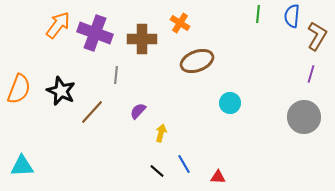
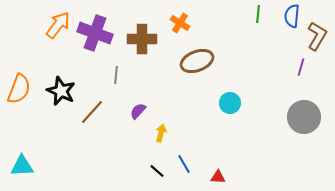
purple line: moved 10 px left, 7 px up
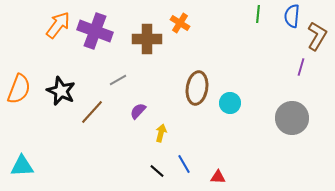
purple cross: moved 2 px up
brown cross: moved 5 px right
brown ellipse: moved 27 px down; rotated 60 degrees counterclockwise
gray line: moved 2 px right, 5 px down; rotated 54 degrees clockwise
gray circle: moved 12 px left, 1 px down
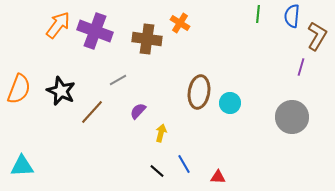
brown cross: rotated 8 degrees clockwise
brown ellipse: moved 2 px right, 4 px down
gray circle: moved 1 px up
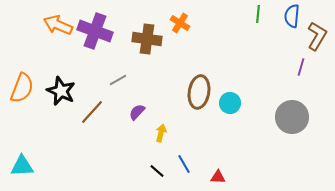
orange arrow: rotated 104 degrees counterclockwise
orange semicircle: moved 3 px right, 1 px up
purple semicircle: moved 1 px left, 1 px down
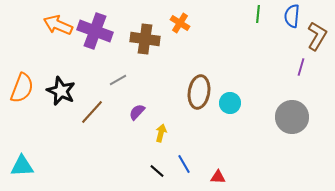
brown cross: moved 2 px left
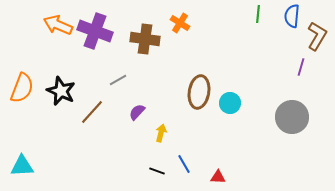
black line: rotated 21 degrees counterclockwise
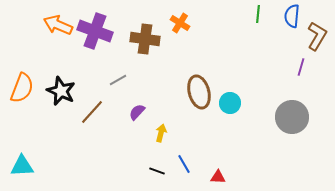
brown ellipse: rotated 24 degrees counterclockwise
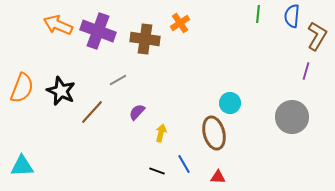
orange cross: rotated 24 degrees clockwise
purple cross: moved 3 px right
purple line: moved 5 px right, 4 px down
brown ellipse: moved 15 px right, 41 px down
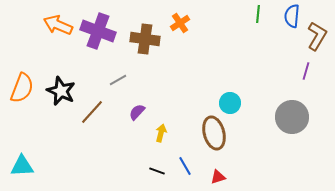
blue line: moved 1 px right, 2 px down
red triangle: rotated 21 degrees counterclockwise
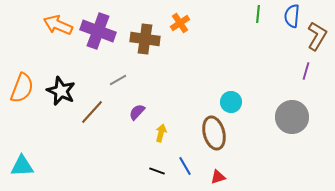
cyan circle: moved 1 px right, 1 px up
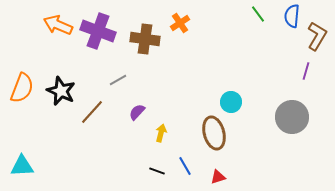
green line: rotated 42 degrees counterclockwise
